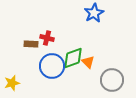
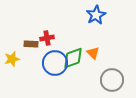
blue star: moved 2 px right, 2 px down
red cross: rotated 24 degrees counterclockwise
orange triangle: moved 5 px right, 9 px up
blue circle: moved 3 px right, 3 px up
yellow star: moved 24 px up
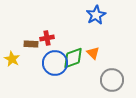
yellow star: rotated 28 degrees counterclockwise
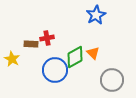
green diamond: moved 2 px right, 1 px up; rotated 10 degrees counterclockwise
blue circle: moved 7 px down
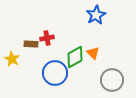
blue circle: moved 3 px down
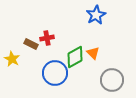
brown rectangle: rotated 24 degrees clockwise
